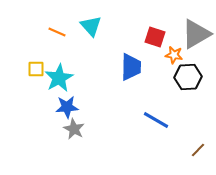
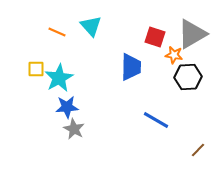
gray triangle: moved 4 px left
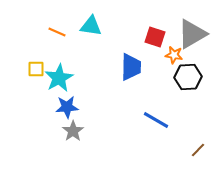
cyan triangle: rotated 40 degrees counterclockwise
gray star: moved 1 px left, 2 px down; rotated 10 degrees clockwise
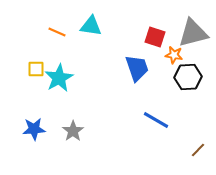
gray triangle: moved 1 px right, 1 px up; rotated 16 degrees clockwise
blue trapezoid: moved 6 px right, 1 px down; rotated 20 degrees counterclockwise
blue star: moved 33 px left, 22 px down
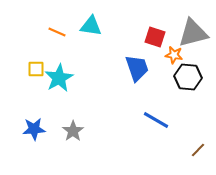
black hexagon: rotated 8 degrees clockwise
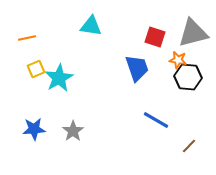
orange line: moved 30 px left, 6 px down; rotated 36 degrees counterclockwise
orange star: moved 4 px right, 5 px down
yellow square: rotated 24 degrees counterclockwise
brown line: moved 9 px left, 4 px up
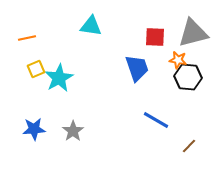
red square: rotated 15 degrees counterclockwise
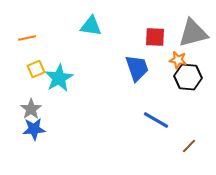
gray star: moved 42 px left, 22 px up
